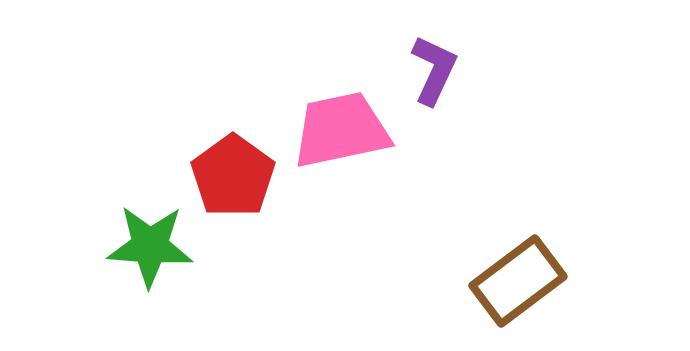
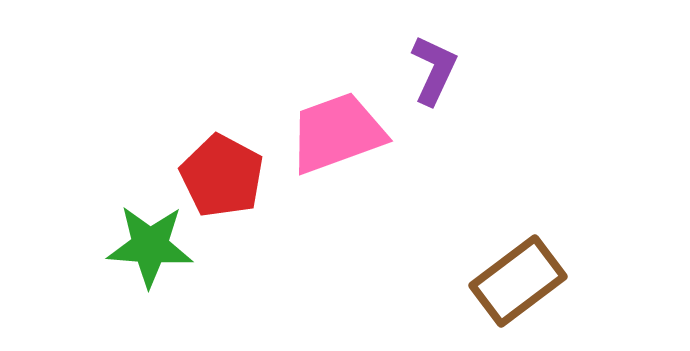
pink trapezoid: moved 4 px left, 3 px down; rotated 8 degrees counterclockwise
red pentagon: moved 11 px left; rotated 8 degrees counterclockwise
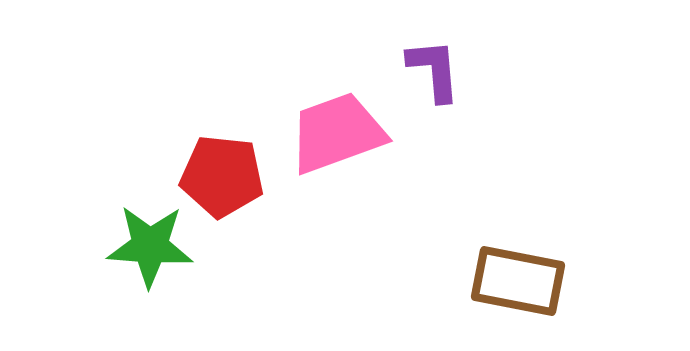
purple L-shape: rotated 30 degrees counterclockwise
red pentagon: rotated 22 degrees counterclockwise
brown rectangle: rotated 48 degrees clockwise
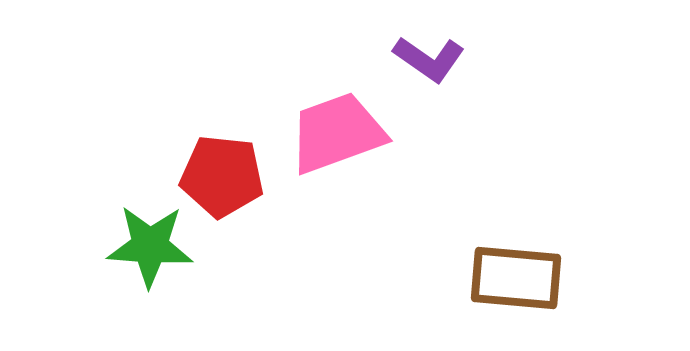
purple L-shape: moved 5 px left, 11 px up; rotated 130 degrees clockwise
brown rectangle: moved 2 px left, 3 px up; rotated 6 degrees counterclockwise
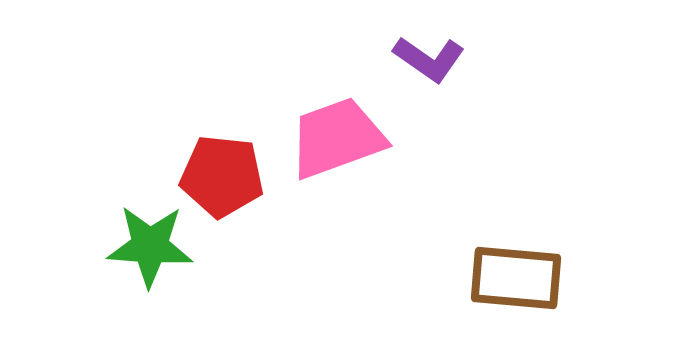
pink trapezoid: moved 5 px down
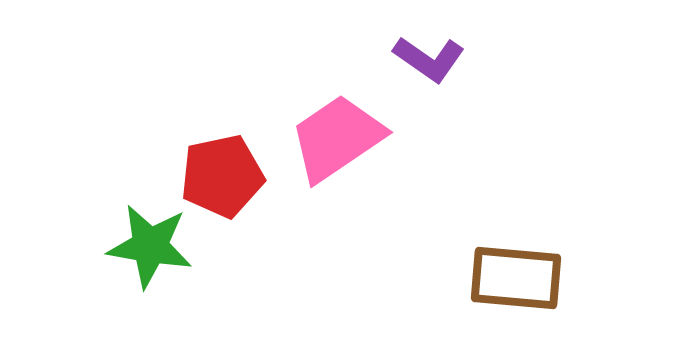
pink trapezoid: rotated 14 degrees counterclockwise
red pentagon: rotated 18 degrees counterclockwise
green star: rotated 6 degrees clockwise
